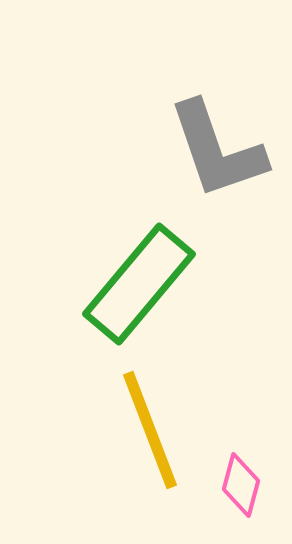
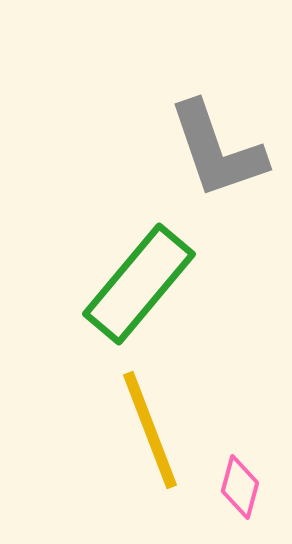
pink diamond: moved 1 px left, 2 px down
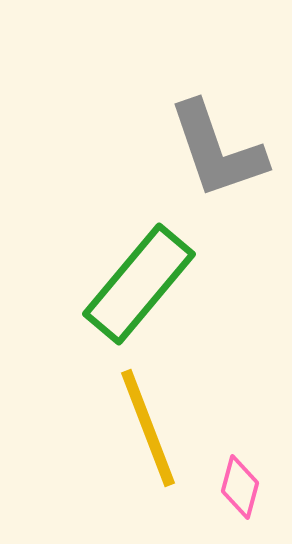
yellow line: moved 2 px left, 2 px up
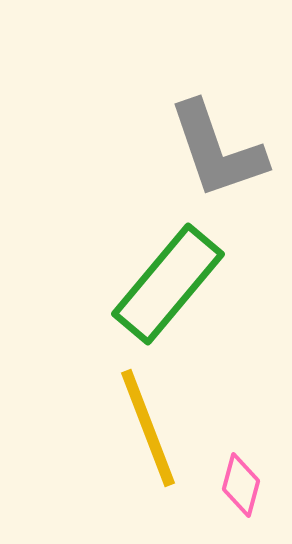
green rectangle: moved 29 px right
pink diamond: moved 1 px right, 2 px up
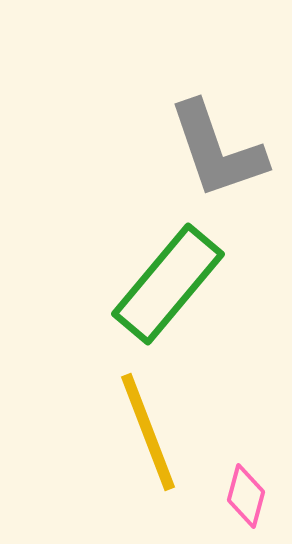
yellow line: moved 4 px down
pink diamond: moved 5 px right, 11 px down
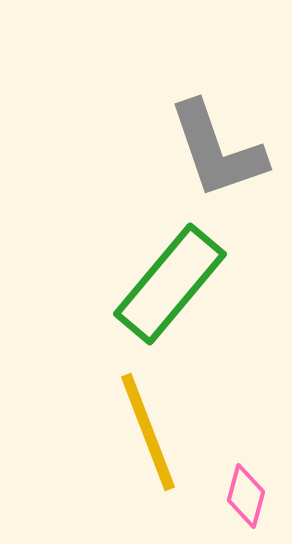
green rectangle: moved 2 px right
